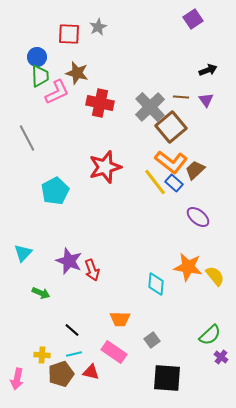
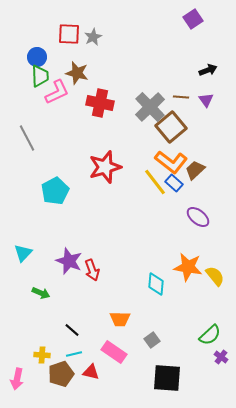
gray star: moved 5 px left, 10 px down
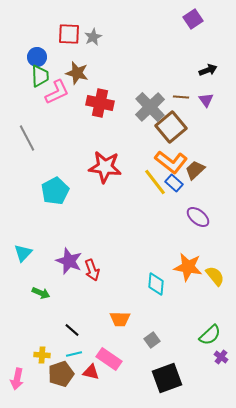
red star: rotated 24 degrees clockwise
pink rectangle: moved 5 px left, 7 px down
black square: rotated 24 degrees counterclockwise
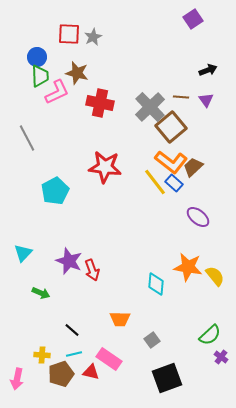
brown trapezoid: moved 2 px left, 3 px up
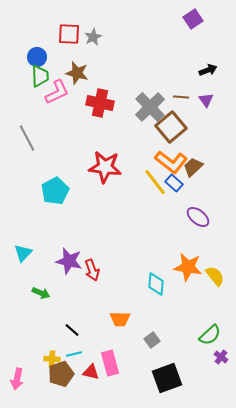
purple star: rotated 8 degrees counterclockwise
yellow cross: moved 10 px right, 4 px down
pink rectangle: moved 1 px right, 4 px down; rotated 40 degrees clockwise
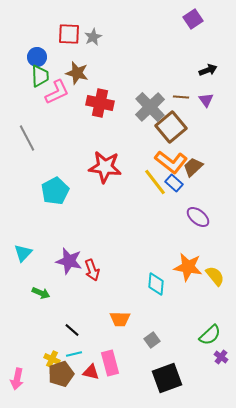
yellow cross: rotated 21 degrees clockwise
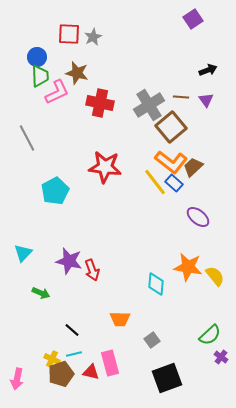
gray cross: moved 1 px left, 2 px up; rotated 12 degrees clockwise
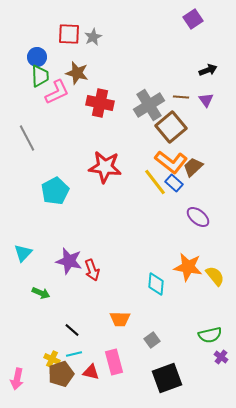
green semicircle: rotated 30 degrees clockwise
pink rectangle: moved 4 px right, 1 px up
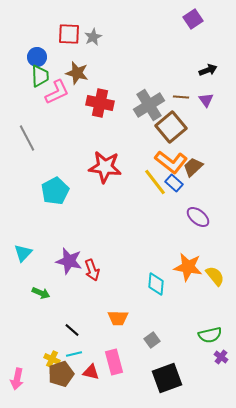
orange trapezoid: moved 2 px left, 1 px up
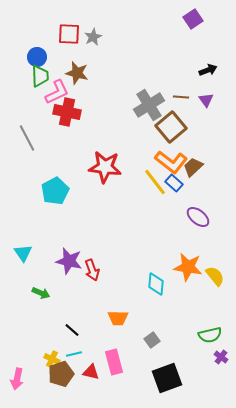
red cross: moved 33 px left, 9 px down
cyan triangle: rotated 18 degrees counterclockwise
